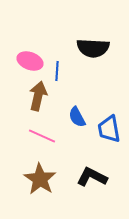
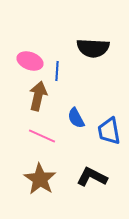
blue semicircle: moved 1 px left, 1 px down
blue trapezoid: moved 2 px down
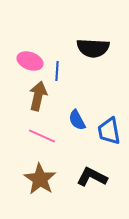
blue semicircle: moved 1 px right, 2 px down
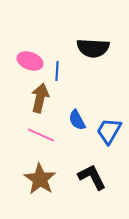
brown arrow: moved 2 px right, 2 px down
blue trapezoid: rotated 40 degrees clockwise
pink line: moved 1 px left, 1 px up
black L-shape: rotated 36 degrees clockwise
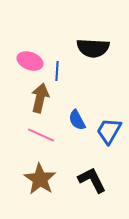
black L-shape: moved 3 px down
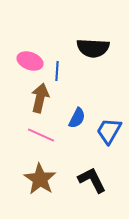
blue semicircle: moved 2 px up; rotated 125 degrees counterclockwise
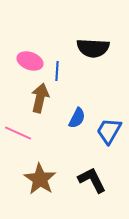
pink line: moved 23 px left, 2 px up
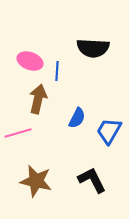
brown arrow: moved 2 px left, 1 px down
pink line: rotated 40 degrees counterclockwise
brown star: moved 4 px left, 2 px down; rotated 20 degrees counterclockwise
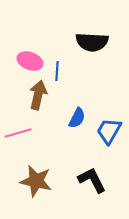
black semicircle: moved 1 px left, 6 px up
brown arrow: moved 4 px up
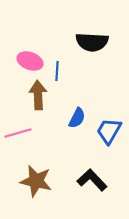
brown arrow: rotated 16 degrees counterclockwise
black L-shape: rotated 16 degrees counterclockwise
